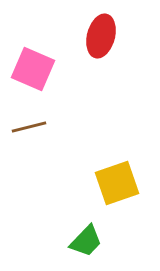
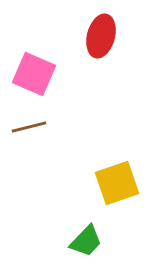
pink square: moved 1 px right, 5 px down
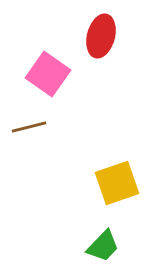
pink square: moved 14 px right; rotated 12 degrees clockwise
green trapezoid: moved 17 px right, 5 px down
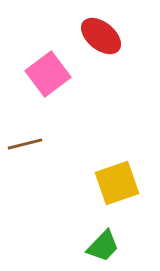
red ellipse: rotated 66 degrees counterclockwise
pink square: rotated 18 degrees clockwise
brown line: moved 4 px left, 17 px down
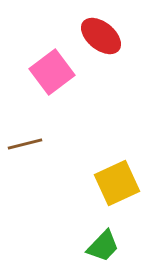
pink square: moved 4 px right, 2 px up
yellow square: rotated 6 degrees counterclockwise
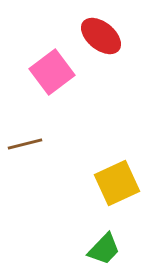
green trapezoid: moved 1 px right, 3 px down
